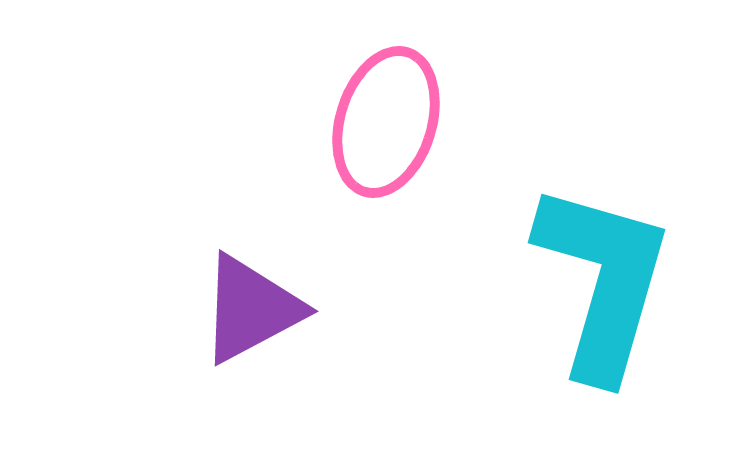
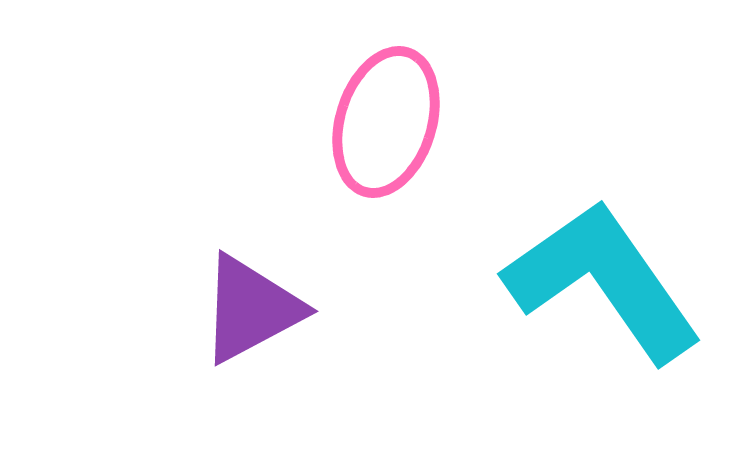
cyan L-shape: rotated 51 degrees counterclockwise
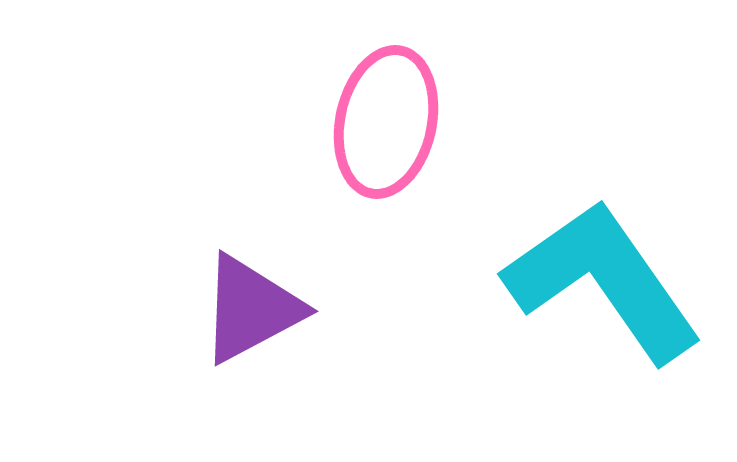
pink ellipse: rotated 5 degrees counterclockwise
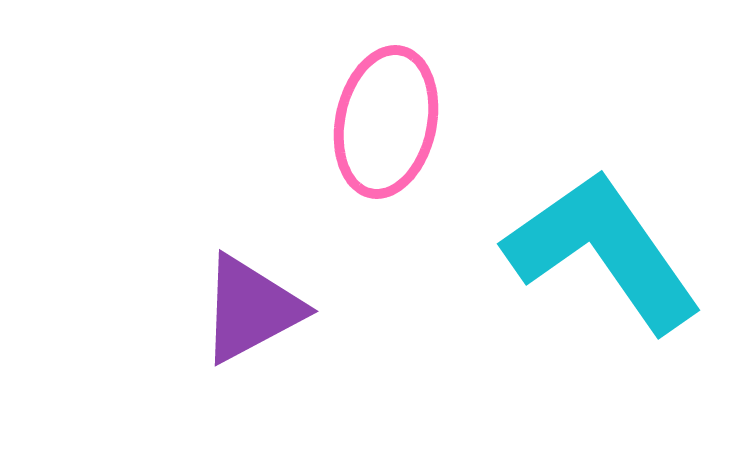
cyan L-shape: moved 30 px up
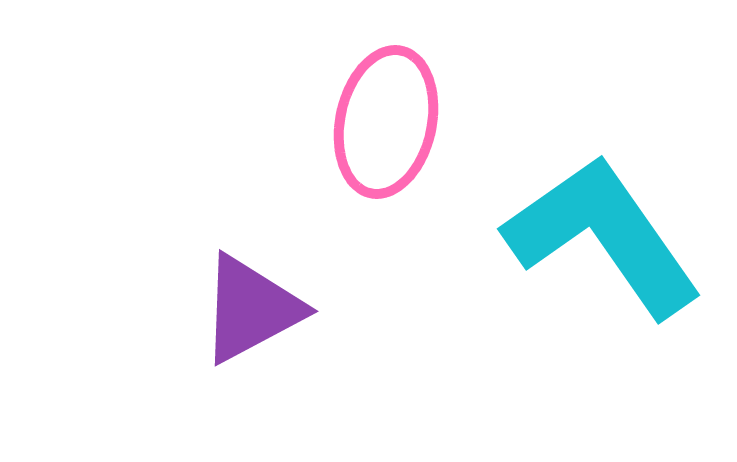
cyan L-shape: moved 15 px up
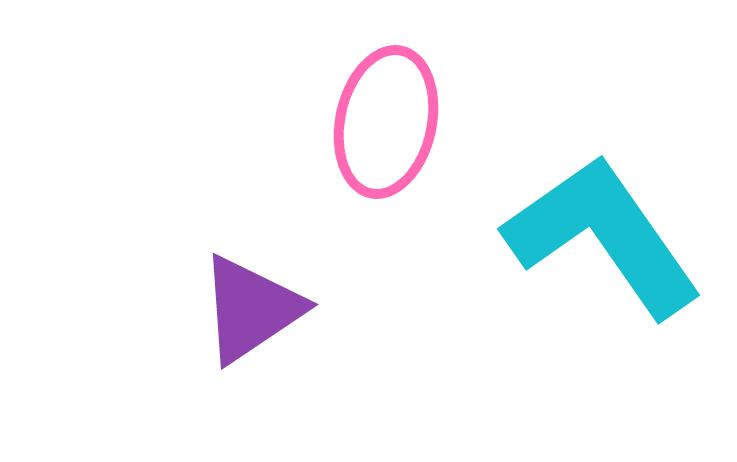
purple triangle: rotated 6 degrees counterclockwise
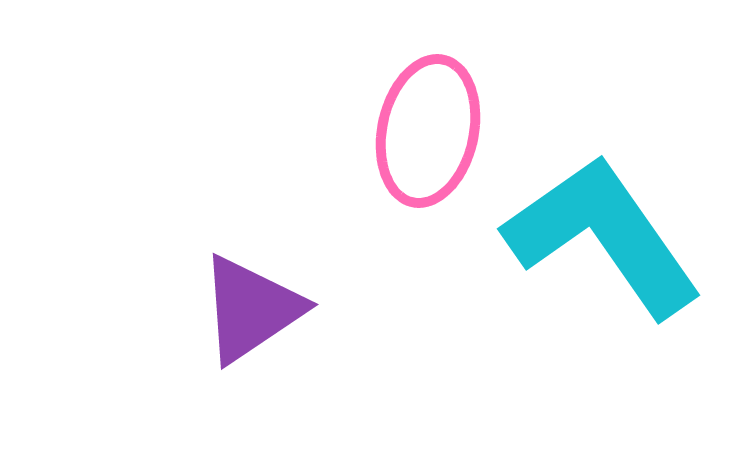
pink ellipse: moved 42 px right, 9 px down
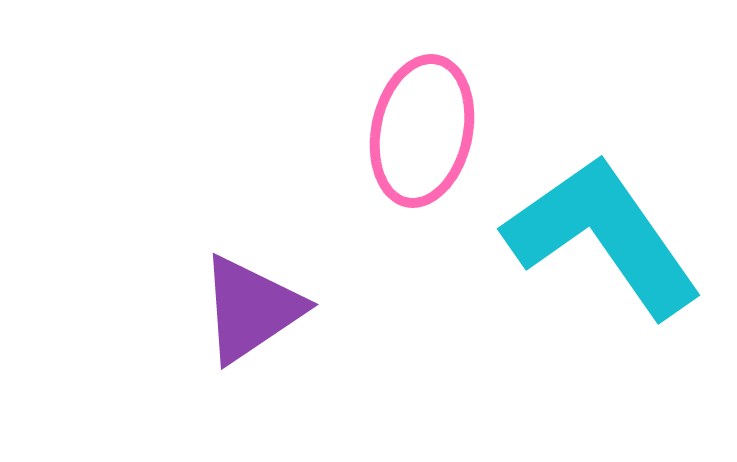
pink ellipse: moved 6 px left
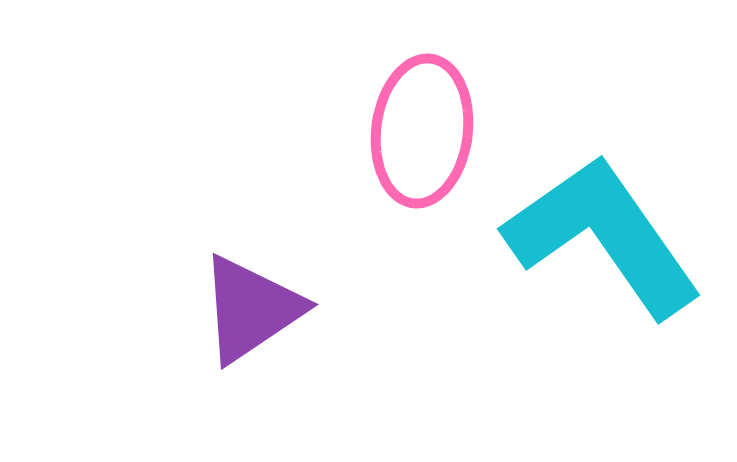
pink ellipse: rotated 5 degrees counterclockwise
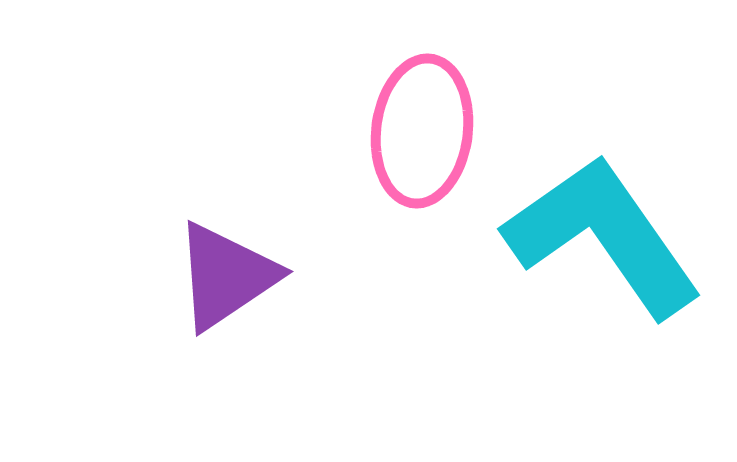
purple triangle: moved 25 px left, 33 px up
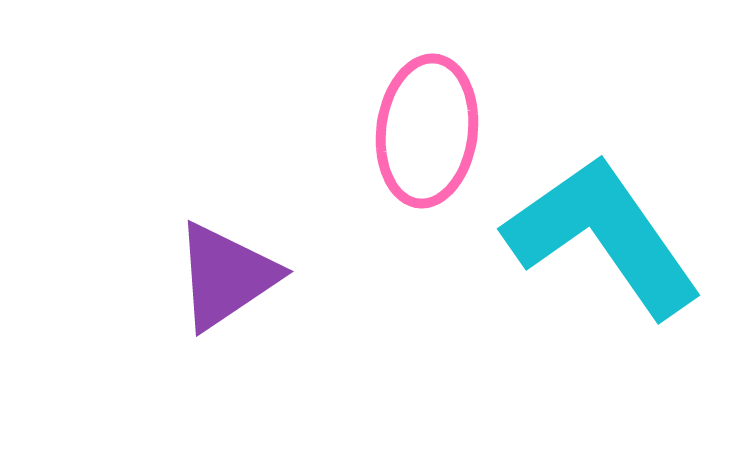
pink ellipse: moved 5 px right
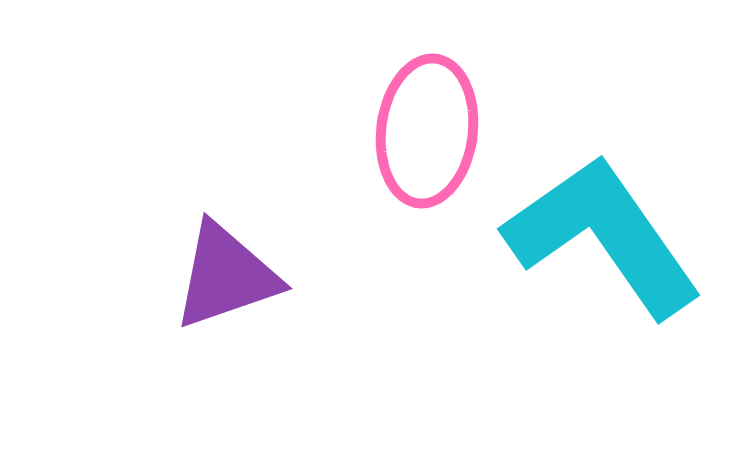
purple triangle: rotated 15 degrees clockwise
